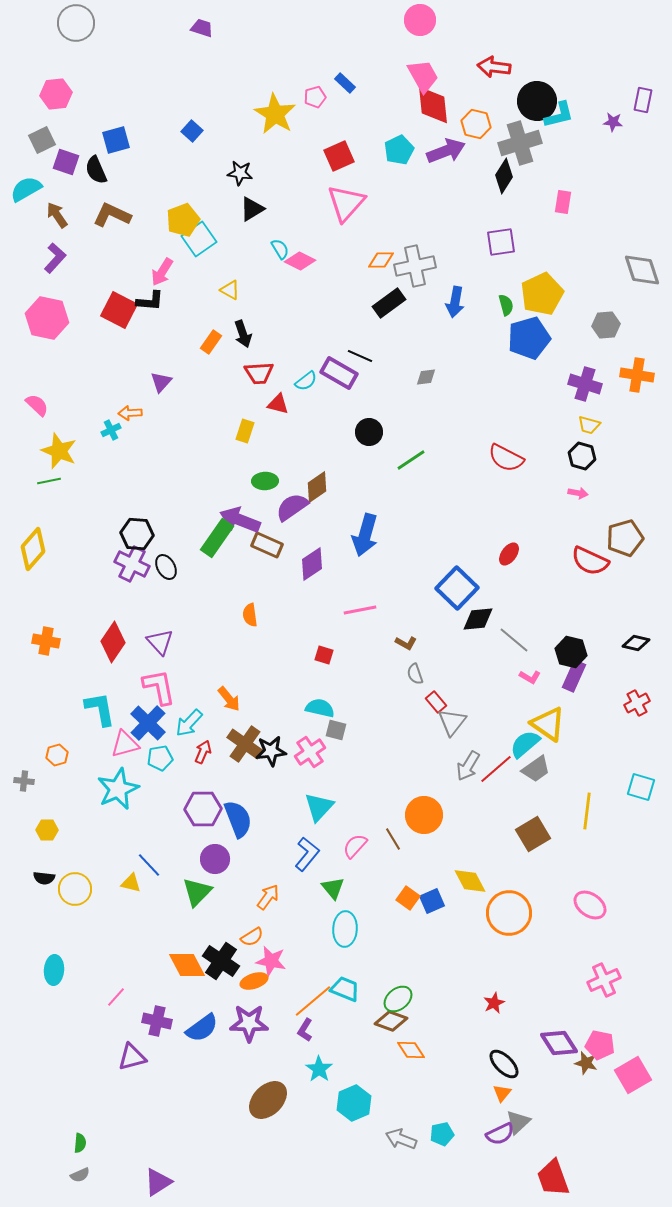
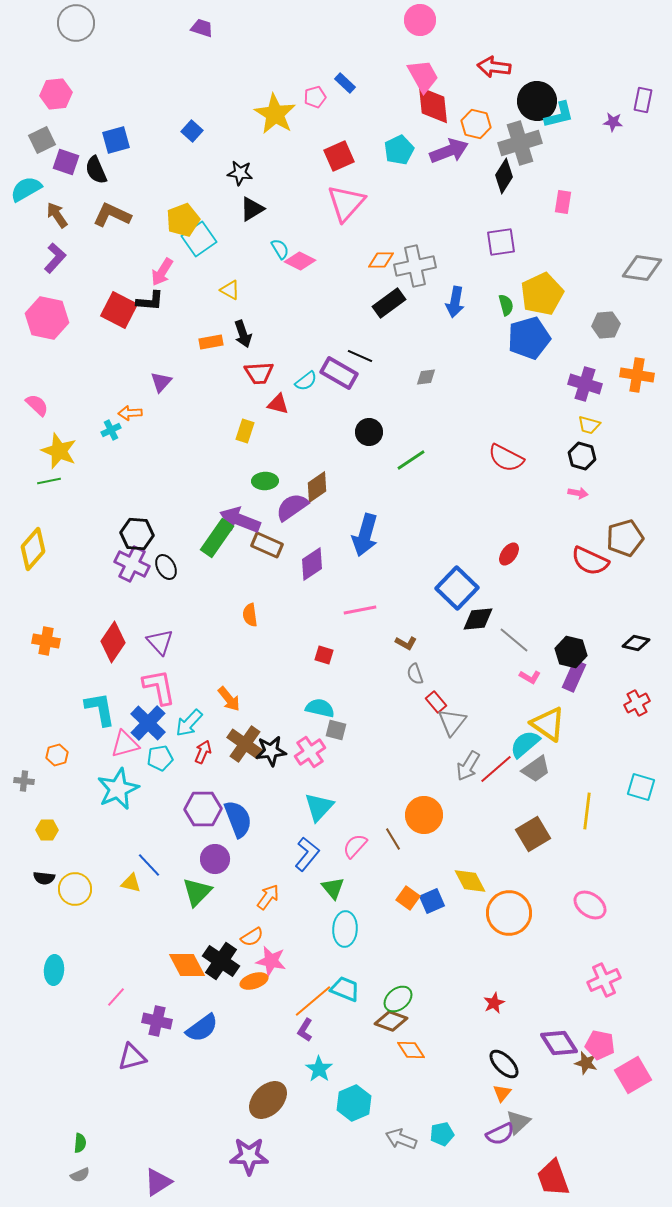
purple arrow at (446, 151): moved 3 px right
gray diamond at (642, 270): moved 2 px up; rotated 63 degrees counterclockwise
orange rectangle at (211, 342): rotated 45 degrees clockwise
purple star at (249, 1023): moved 133 px down
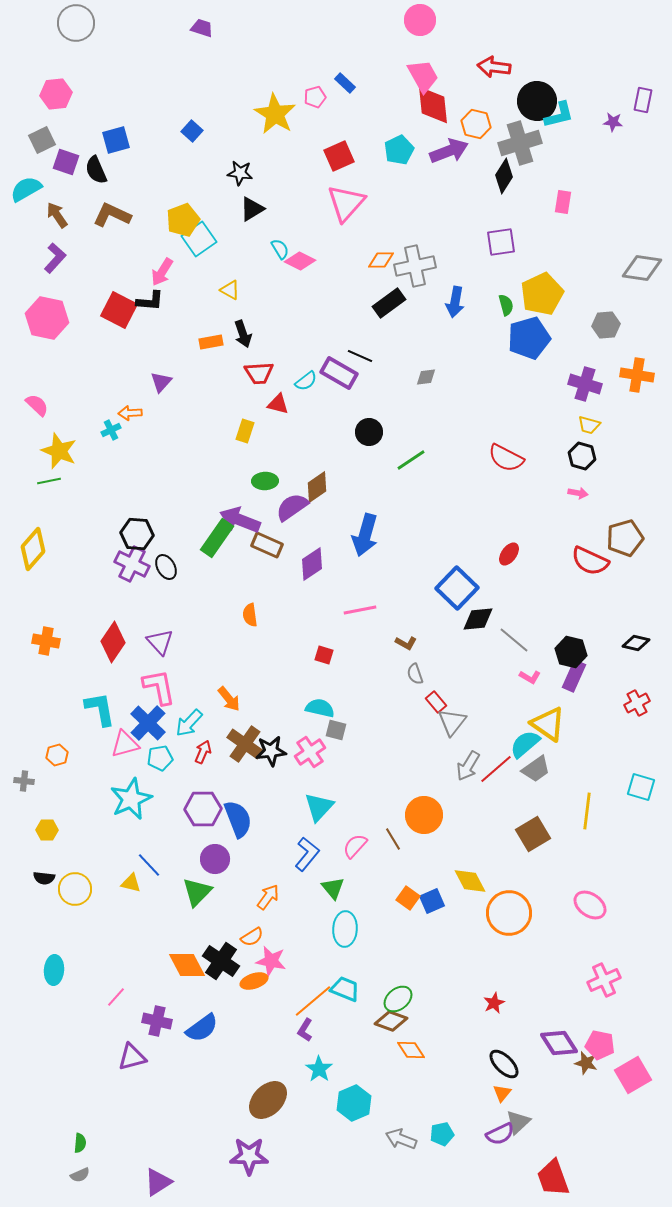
cyan star at (118, 789): moved 13 px right, 10 px down
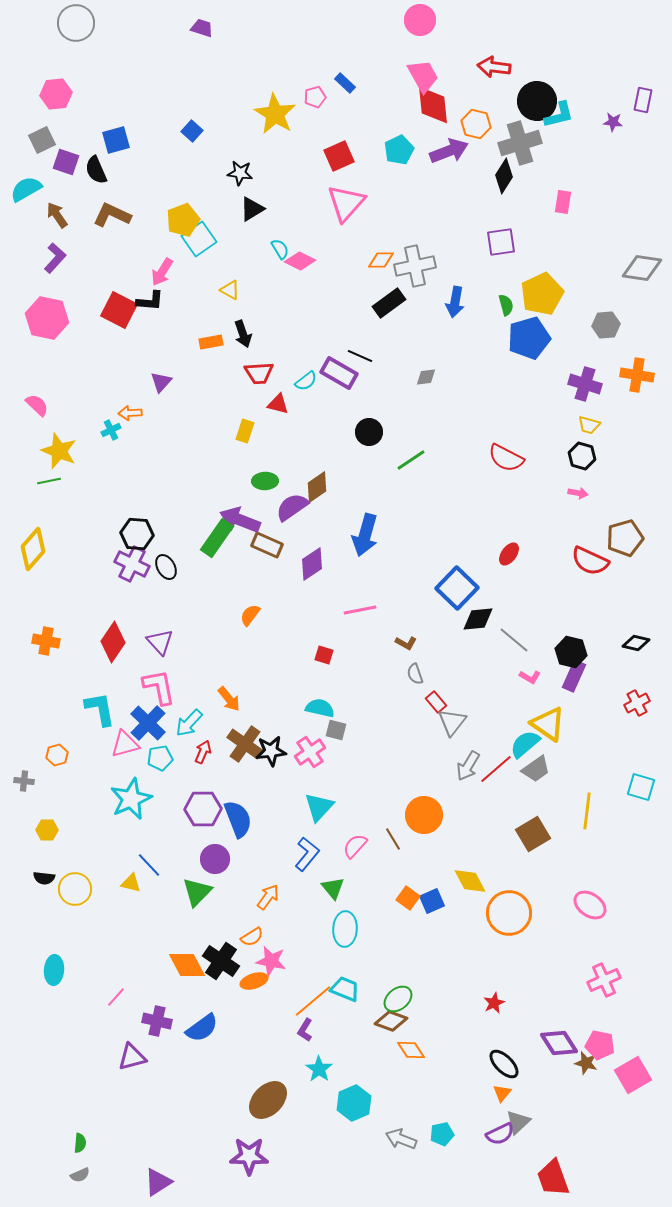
orange semicircle at (250, 615): rotated 45 degrees clockwise
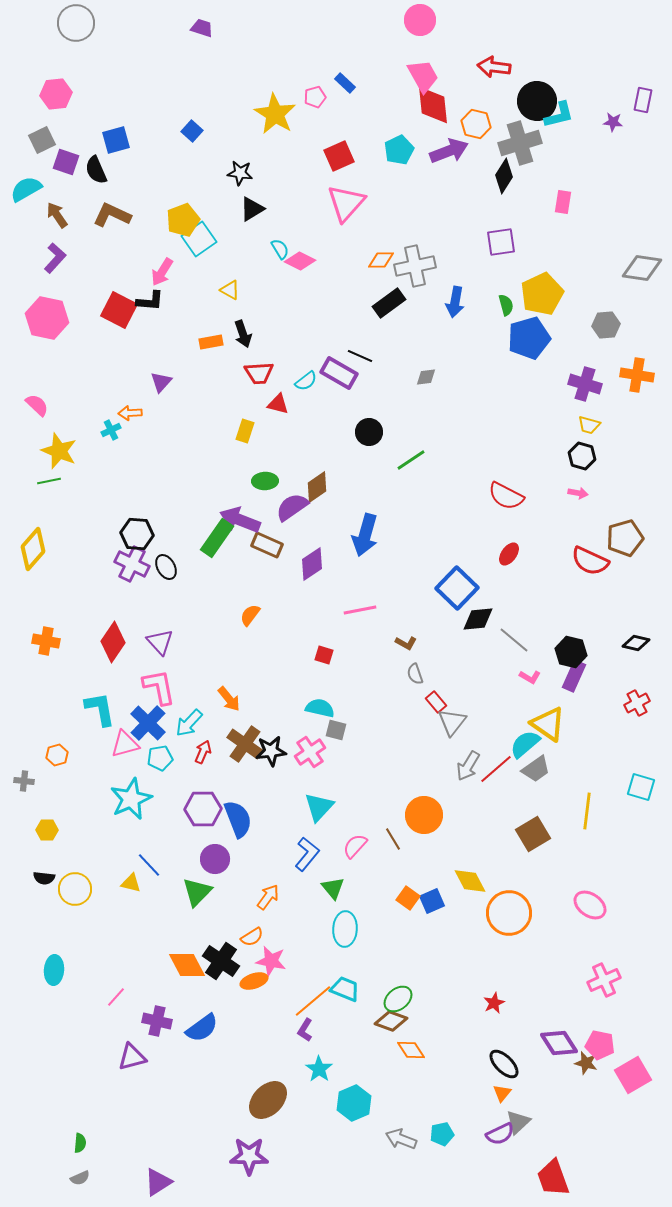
red semicircle at (506, 458): moved 38 px down
gray semicircle at (80, 1175): moved 3 px down
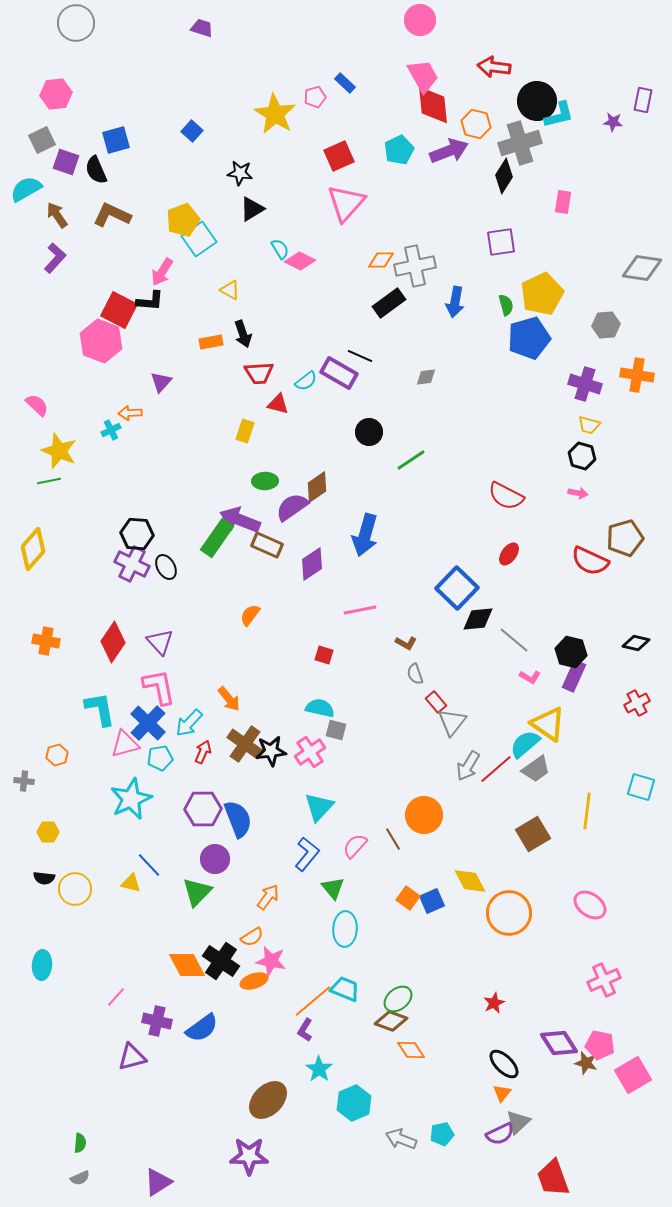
pink hexagon at (47, 318): moved 54 px right, 23 px down; rotated 9 degrees clockwise
yellow hexagon at (47, 830): moved 1 px right, 2 px down
cyan ellipse at (54, 970): moved 12 px left, 5 px up
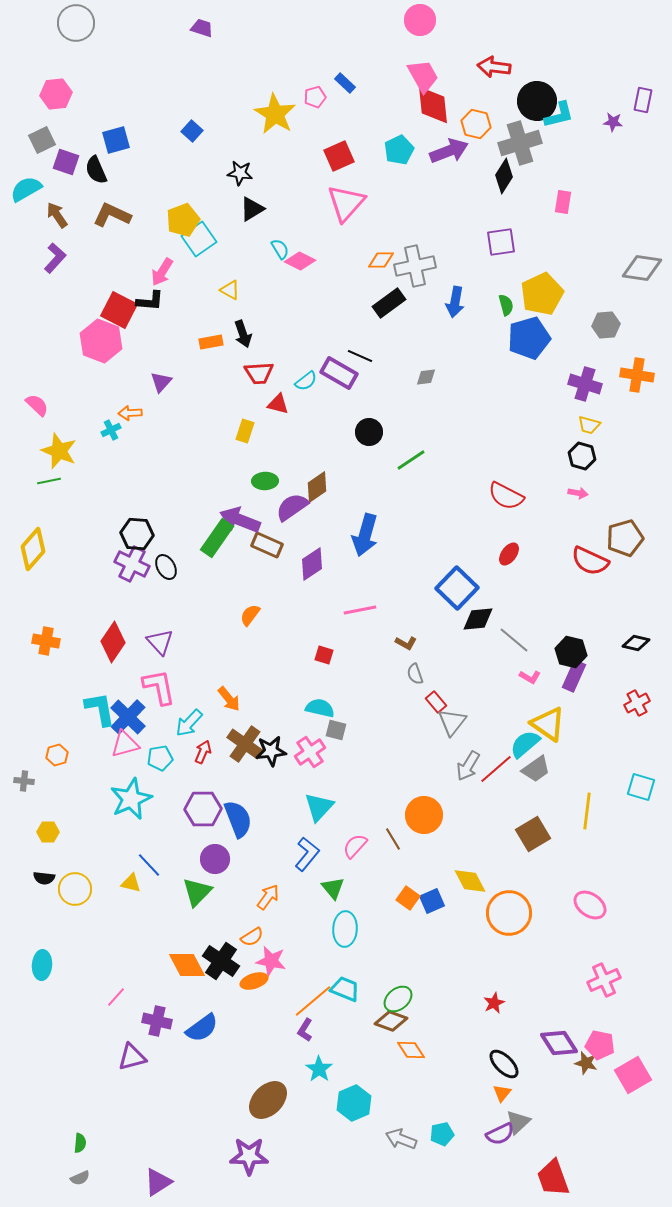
blue cross at (148, 723): moved 20 px left, 6 px up
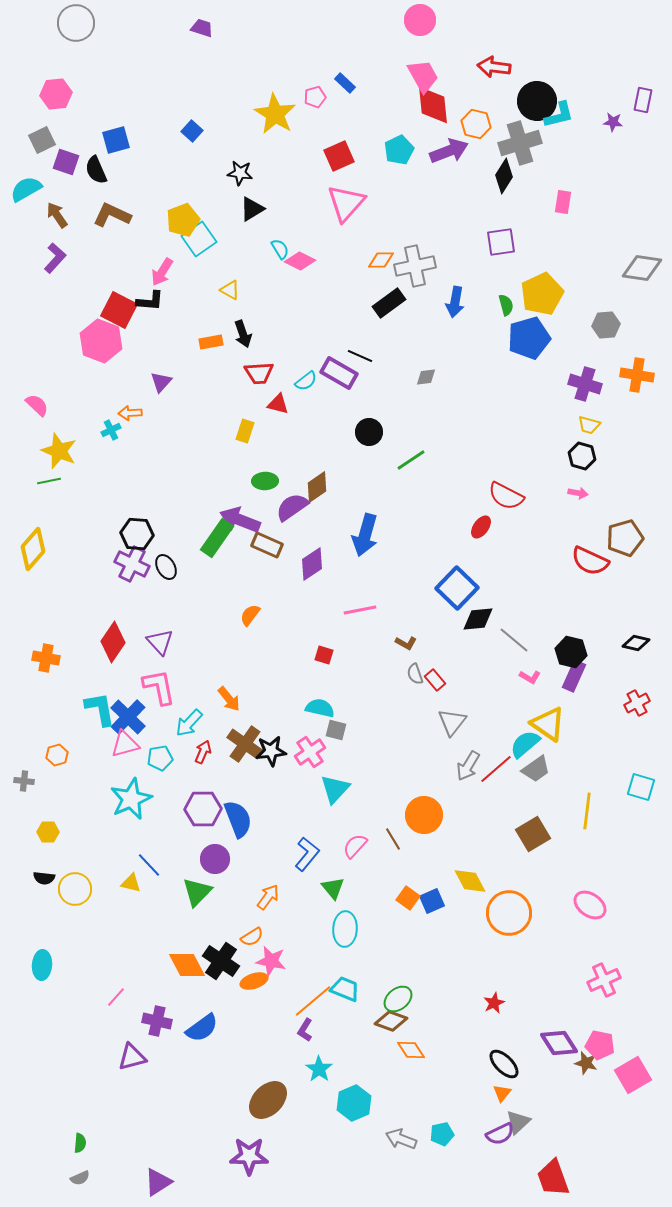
red ellipse at (509, 554): moved 28 px left, 27 px up
orange cross at (46, 641): moved 17 px down
red rectangle at (436, 702): moved 1 px left, 22 px up
cyan triangle at (319, 807): moved 16 px right, 18 px up
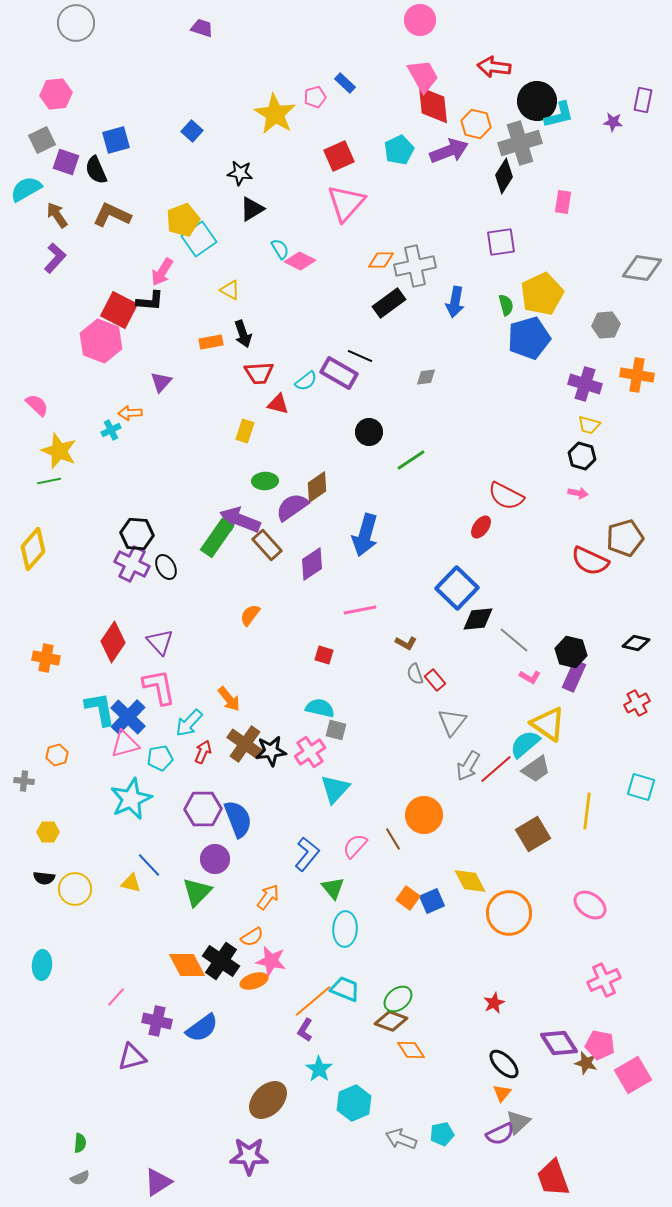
brown rectangle at (267, 545): rotated 24 degrees clockwise
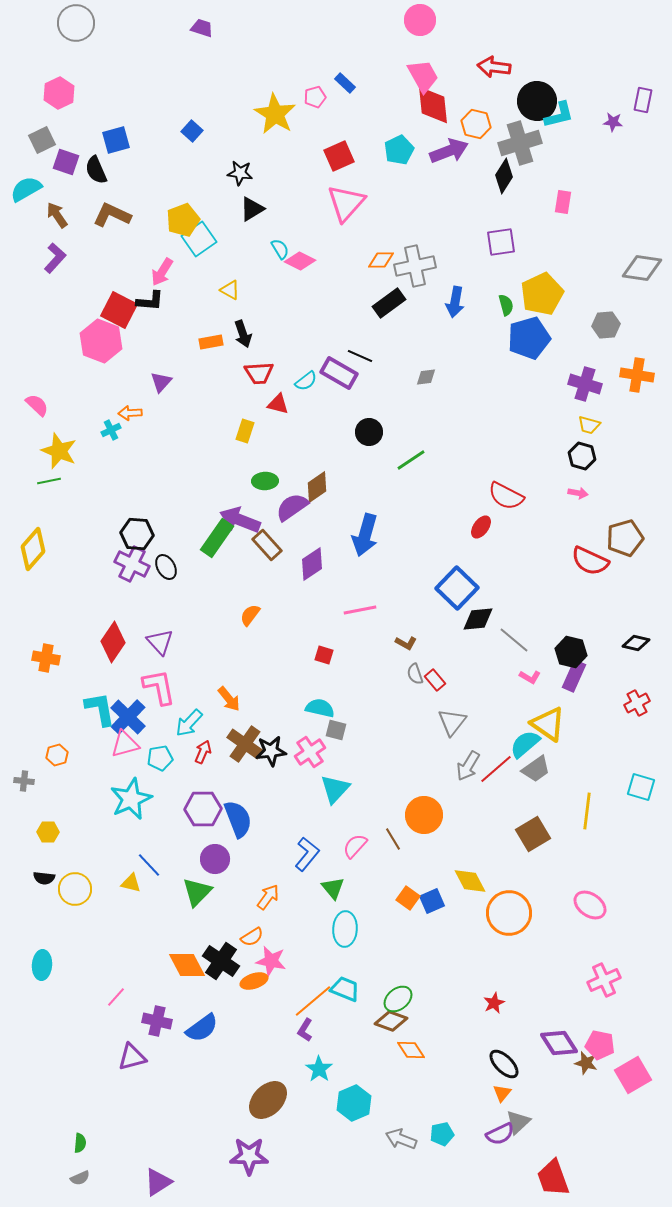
pink hexagon at (56, 94): moved 3 px right, 1 px up; rotated 20 degrees counterclockwise
